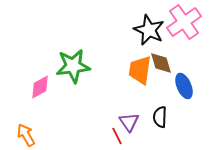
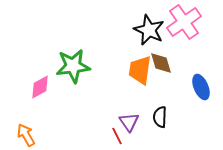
blue ellipse: moved 17 px right, 1 px down
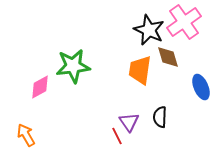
brown diamond: moved 7 px right, 6 px up
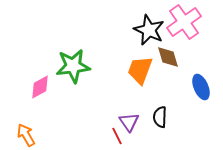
orange trapezoid: rotated 12 degrees clockwise
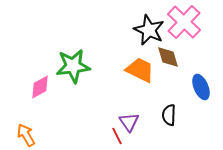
pink cross: rotated 12 degrees counterclockwise
orange trapezoid: rotated 96 degrees clockwise
black semicircle: moved 9 px right, 2 px up
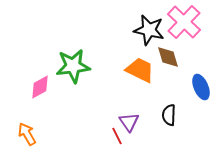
black star: rotated 12 degrees counterclockwise
orange arrow: moved 1 px right, 1 px up
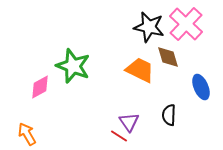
pink cross: moved 2 px right, 2 px down
black star: moved 3 px up
green star: rotated 28 degrees clockwise
red line: moved 2 px right; rotated 30 degrees counterclockwise
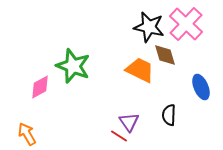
brown diamond: moved 3 px left, 2 px up
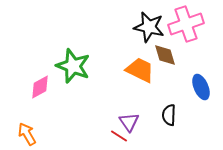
pink cross: rotated 28 degrees clockwise
